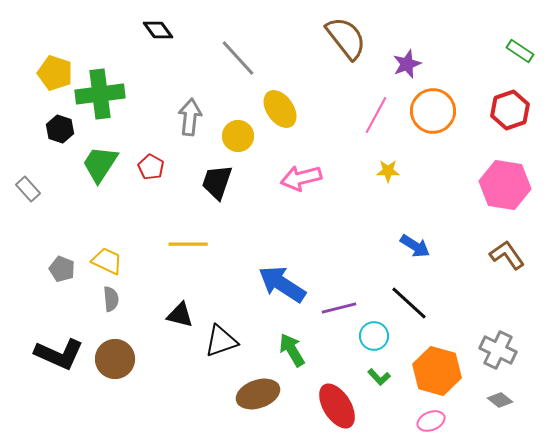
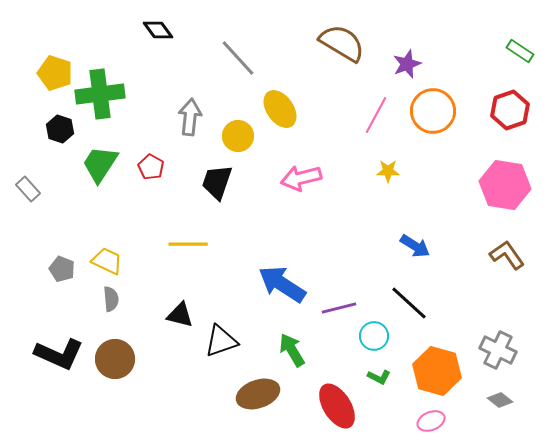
brown semicircle at (346, 38): moved 4 px left, 5 px down; rotated 21 degrees counterclockwise
green L-shape at (379, 377): rotated 20 degrees counterclockwise
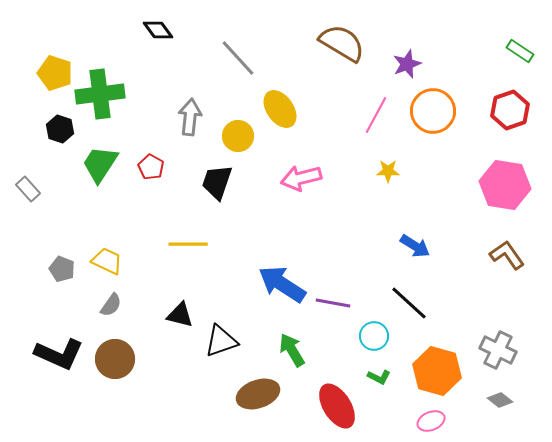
gray semicircle at (111, 299): moved 6 px down; rotated 40 degrees clockwise
purple line at (339, 308): moved 6 px left, 5 px up; rotated 24 degrees clockwise
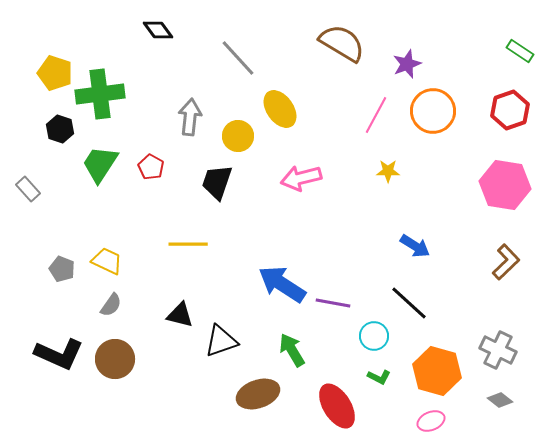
brown L-shape at (507, 255): moved 1 px left, 7 px down; rotated 81 degrees clockwise
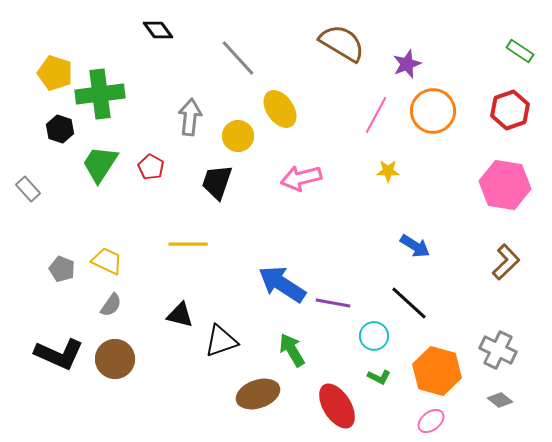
pink ellipse at (431, 421): rotated 16 degrees counterclockwise
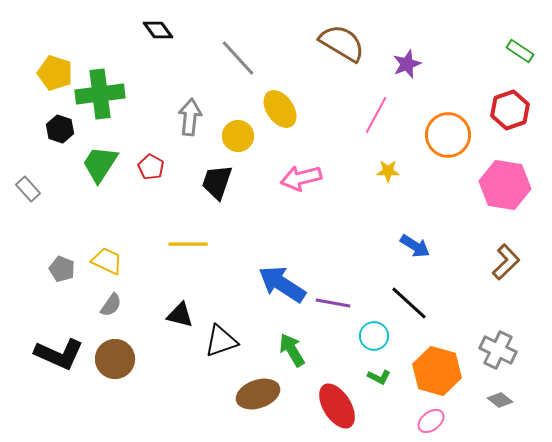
orange circle at (433, 111): moved 15 px right, 24 px down
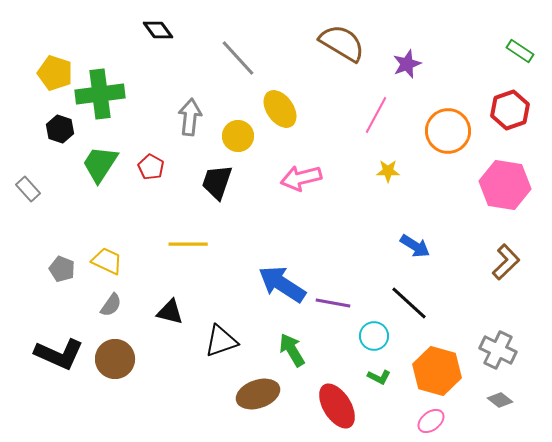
orange circle at (448, 135): moved 4 px up
black triangle at (180, 315): moved 10 px left, 3 px up
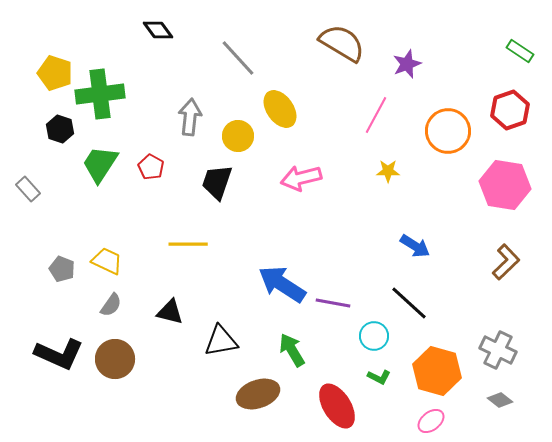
black triangle at (221, 341): rotated 9 degrees clockwise
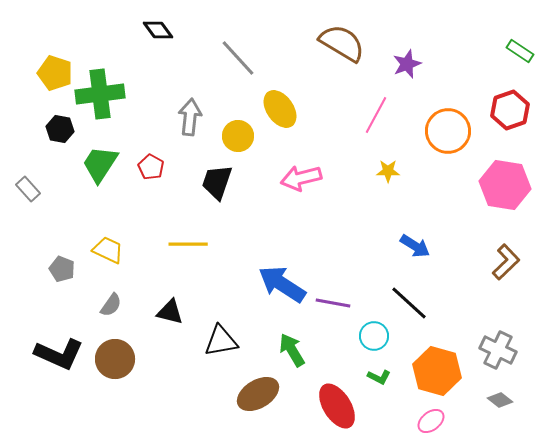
black hexagon at (60, 129): rotated 8 degrees counterclockwise
yellow trapezoid at (107, 261): moved 1 px right, 11 px up
brown ellipse at (258, 394): rotated 12 degrees counterclockwise
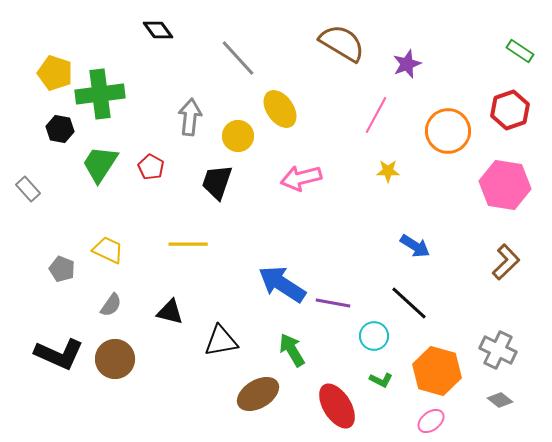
green L-shape at (379, 377): moved 2 px right, 3 px down
